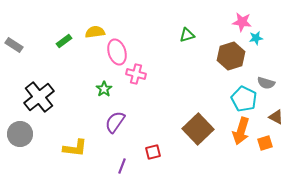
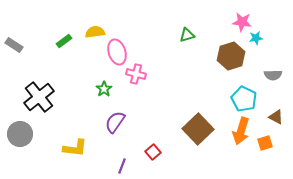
gray semicircle: moved 7 px right, 8 px up; rotated 18 degrees counterclockwise
red square: rotated 28 degrees counterclockwise
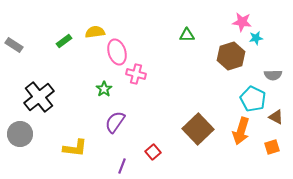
green triangle: rotated 14 degrees clockwise
cyan pentagon: moved 9 px right
orange square: moved 7 px right, 4 px down
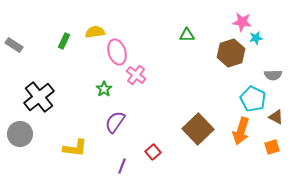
green rectangle: rotated 28 degrees counterclockwise
brown hexagon: moved 3 px up
pink cross: moved 1 px down; rotated 24 degrees clockwise
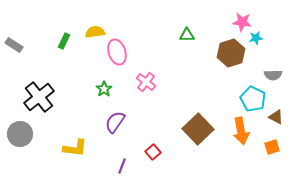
pink cross: moved 10 px right, 7 px down
orange arrow: rotated 28 degrees counterclockwise
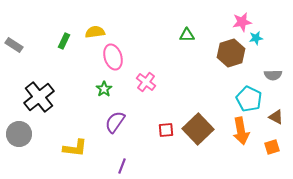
pink star: rotated 18 degrees counterclockwise
pink ellipse: moved 4 px left, 5 px down
cyan pentagon: moved 4 px left
gray circle: moved 1 px left
red square: moved 13 px right, 22 px up; rotated 35 degrees clockwise
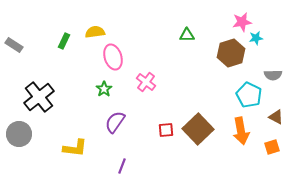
cyan pentagon: moved 4 px up
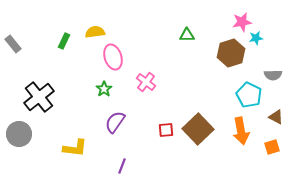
gray rectangle: moved 1 px left, 1 px up; rotated 18 degrees clockwise
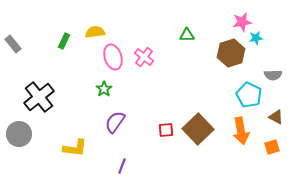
pink cross: moved 2 px left, 25 px up
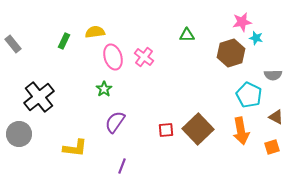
cyan star: rotated 24 degrees clockwise
